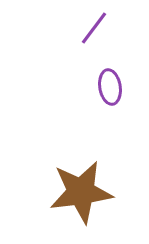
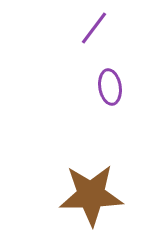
brown star: moved 10 px right, 3 px down; rotated 6 degrees clockwise
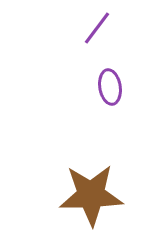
purple line: moved 3 px right
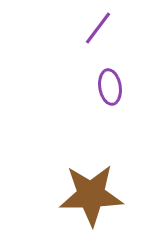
purple line: moved 1 px right
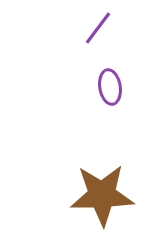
brown star: moved 11 px right
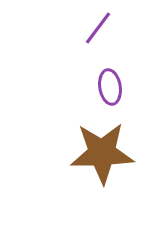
brown star: moved 42 px up
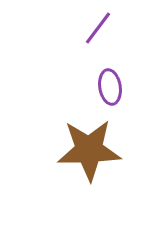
brown star: moved 13 px left, 3 px up
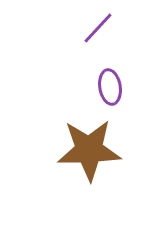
purple line: rotated 6 degrees clockwise
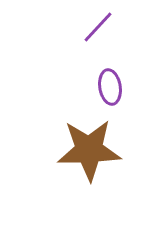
purple line: moved 1 px up
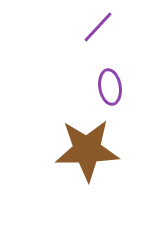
brown star: moved 2 px left
